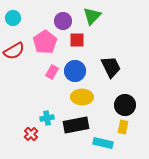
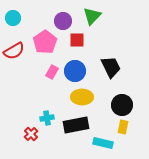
black circle: moved 3 px left
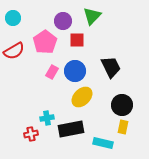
yellow ellipse: rotated 45 degrees counterclockwise
black rectangle: moved 5 px left, 4 px down
red cross: rotated 32 degrees clockwise
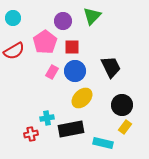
red square: moved 5 px left, 7 px down
yellow ellipse: moved 1 px down
yellow rectangle: moved 2 px right; rotated 24 degrees clockwise
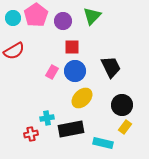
pink pentagon: moved 9 px left, 27 px up
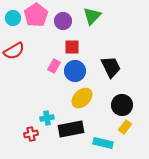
pink rectangle: moved 2 px right, 6 px up
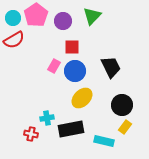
red semicircle: moved 11 px up
red cross: rotated 24 degrees clockwise
cyan rectangle: moved 1 px right, 2 px up
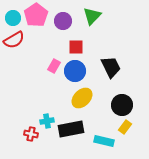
red square: moved 4 px right
cyan cross: moved 3 px down
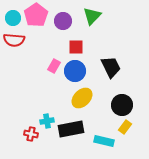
red semicircle: rotated 35 degrees clockwise
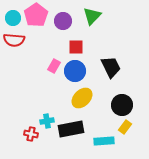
cyan rectangle: rotated 18 degrees counterclockwise
